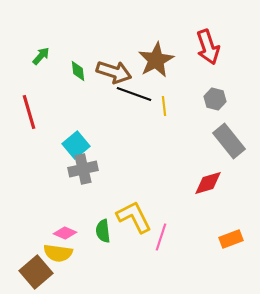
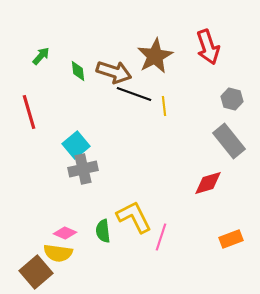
brown star: moved 1 px left, 4 px up
gray hexagon: moved 17 px right
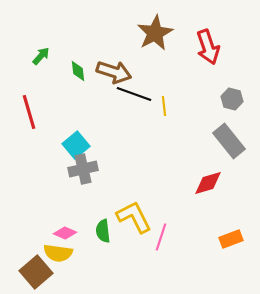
brown star: moved 23 px up
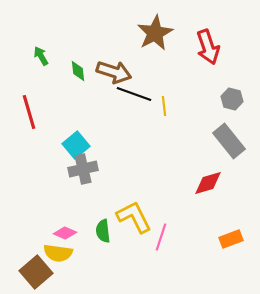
green arrow: rotated 72 degrees counterclockwise
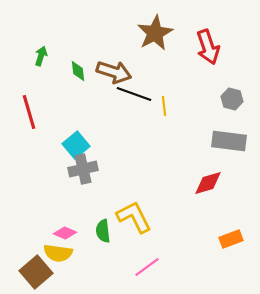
green arrow: rotated 48 degrees clockwise
gray rectangle: rotated 44 degrees counterclockwise
pink line: moved 14 px left, 30 px down; rotated 36 degrees clockwise
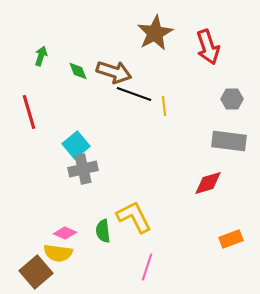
green diamond: rotated 15 degrees counterclockwise
gray hexagon: rotated 15 degrees counterclockwise
pink line: rotated 36 degrees counterclockwise
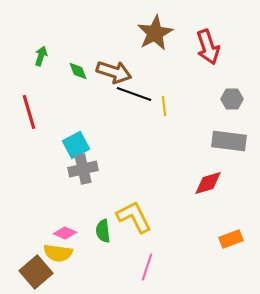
cyan square: rotated 12 degrees clockwise
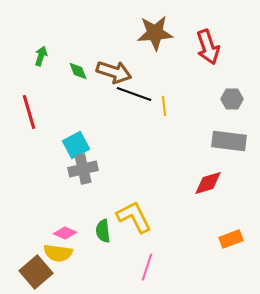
brown star: rotated 24 degrees clockwise
